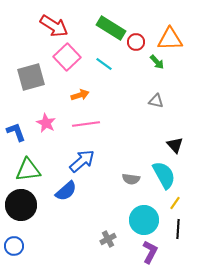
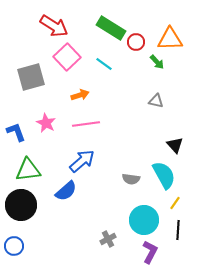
black line: moved 1 px down
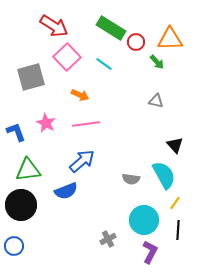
orange arrow: rotated 42 degrees clockwise
blue semicircle: rotated 20 degrees clockwise
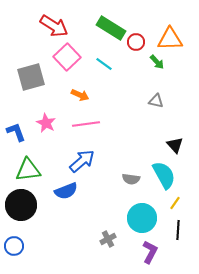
cyan circle: moved 2 px left, 2 px up
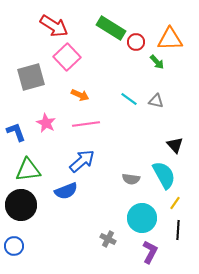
cyan line: moved 25 px right, 35 px down
gray cross: rotated 35 degrees counterclockwise
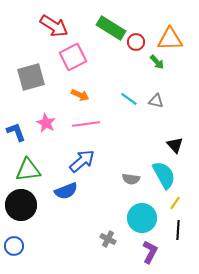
pink square: moved 6 px right; rotated 16 degrees clockwise
